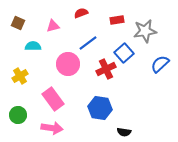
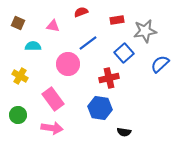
red semicircle: moved 1 px up
pink triangle: rotated 24 degrees clockwise
red cross: moved 3 px right, 9 px down; rotated 12 degrees clockwise
yellow cross: rotated 28 degrees counterclockwise
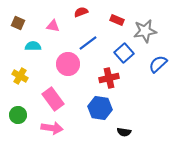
red rectangle: rotated 32 degrees clockwise
blue semicircle: moved 2 px left
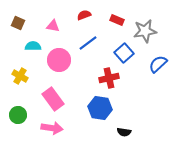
red semicircle: moved 3 px right, 3 px down
pink circle: moved 9 px left, 4 px up
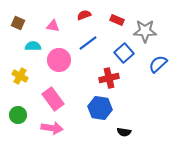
gray star: rotated 10 degrees clockwise
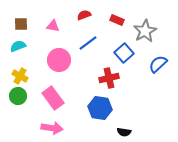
brown square: moved 3 px right, 1 px down; rotated 24 degrees counterclockwise
gray star: rotated 30 degrees counterclockwise
cyan semicircle: moved 15 px left; rotated 21 degrees counterclockwise
pink rectangle: moved 1 px up
green circle: moved 19 px up
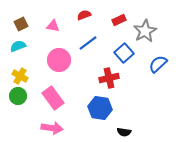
red rectangle: moved 2 px right; rotated 48 degrees counterclockwise
brown square: rotated 24 degrees counterclockwise
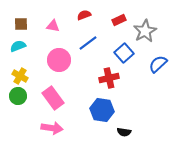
brown square: rotated 24 degrees clockwise
blue hexagon: moved 2 px right, 2 px down
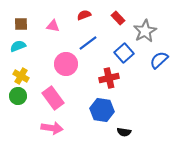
red rectangle: moved 1 px left, 2 px up; rotated 72 degrees clockwise
pink circle: moved 7 px right, 4 px down
blue semicircle: moved 1 px right, 4 px up
yellow cross: moved 1 px right
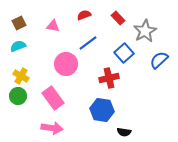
brown square: moved 2 px left, 1 px up; rotated 24 degrees counterclockwise
